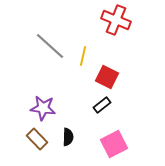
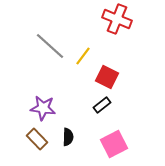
red cross: moved 1 px right, 1 px up
yellow line: rotated 24 degrees clockwise
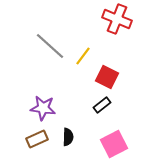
brown rectangle: rotated 70 degrees counterclockwise
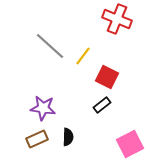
pink square: moved 16 px right
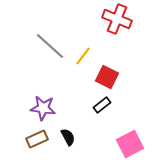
black semicircle: rotated 30 degrees counterclockwise
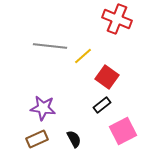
gray line: rotated 36 degrees counterclockwise
yellow line: rotated 12 degrees clockwise
red square: rotated 10 degrees clockwise
black semicircle: moved 6 px right, 2 px down
pink square: moved 7 px left, 13 px up
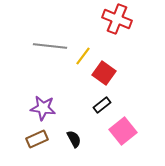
yellow line: rotated 12 degrees counterclockwise
red square: moved 3 px left, 4 px up
pink square: rotated 12 degrees counterclockwise
